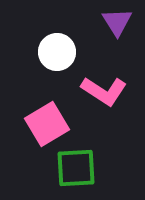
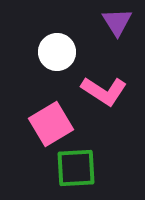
pink square: moved 4 px right
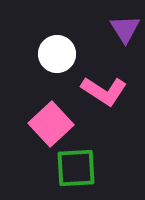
purple triangle: moved 8 px right, 7 px down
white circle: moved 2 px down
pink square: rotated 12 degrees counterclockwise
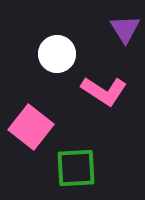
pink square: moved 20 px left, 3 px down; rotated 9 degrees counterclockwise
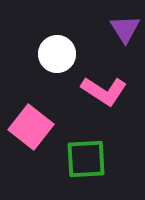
green square: moved 10 px right, 9 px up
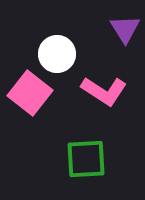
pink square: moved 1 px left, 34 px up
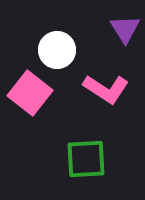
white circle: moved 4 px up
pink L-shape: moved 2 px right, 2 px up
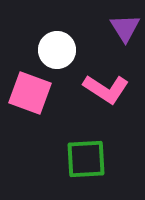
purple triangle: moved 1 px up
pink square: rotated 18 degrees counterclockwise
